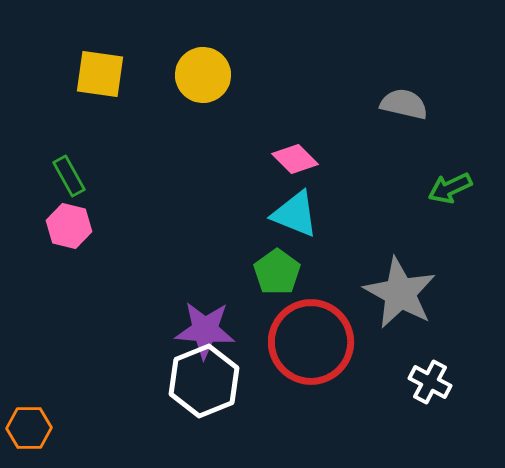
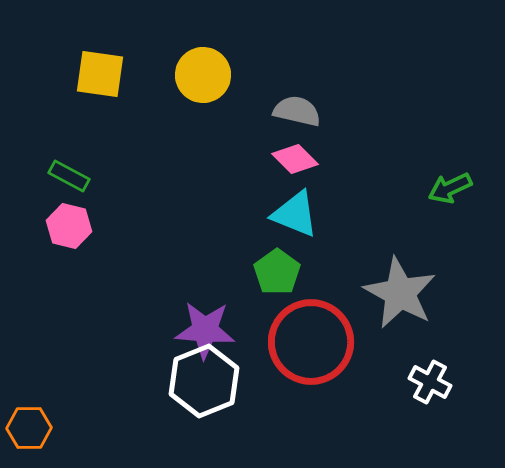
gray semicircle: moved 107 px left, 7 px down
green rectangle: rotated 33 degrees counterclockwise
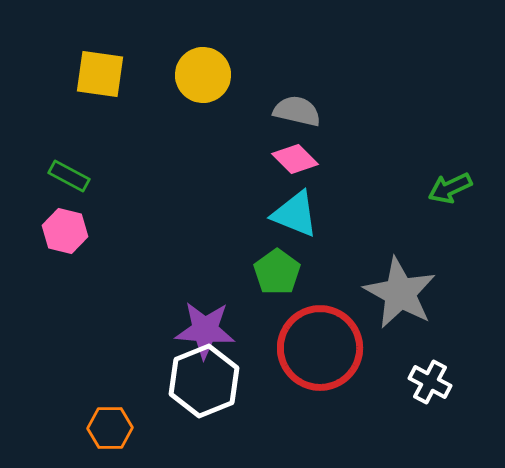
pink hexagon: moved 4 px left, 5 px down
red circle: moved 9 px right, 6 px down
orange hexagon: moved 81 px right
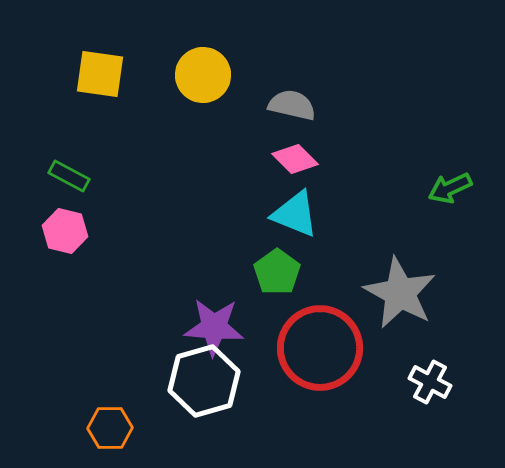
gray semicircle: moved 5 px left, 6 px up
purple star: moved 9 px right, 3 px up
white hexagon: rotated 6 degrees clockwise
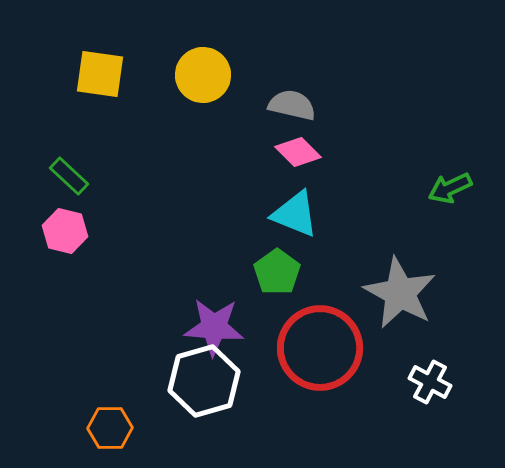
pink diamond: moved 3 px right, 7 px up
green rectangle: rotated 15 degrees clockwise
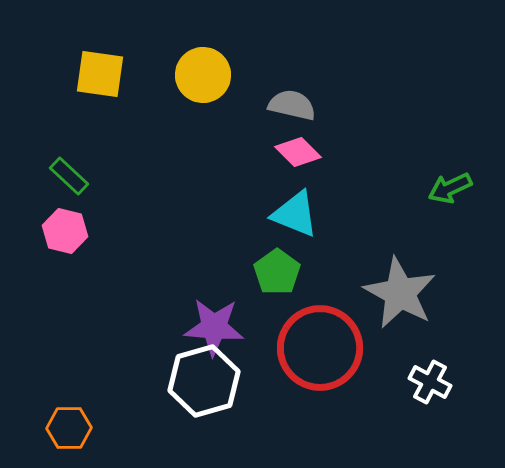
orange hexagon: moved 41 px left
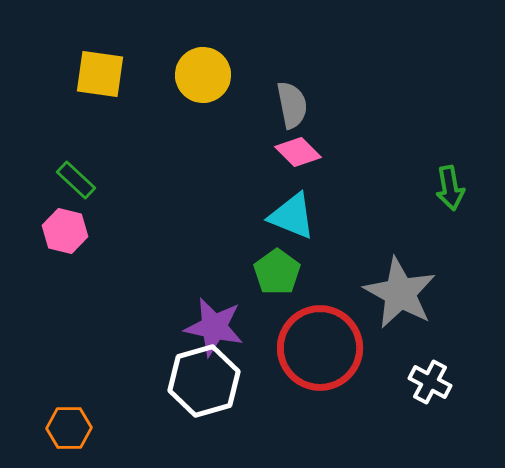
gray semicircle: rotated 66 degrees clockwise
green rectangle: moved 7 px right, 4 px down
green arrow: rotated 75 degrees counterclockwise
cyan triangle: moved 3 px left, 2 px down
purple star: rotated 8 degrees clockwise
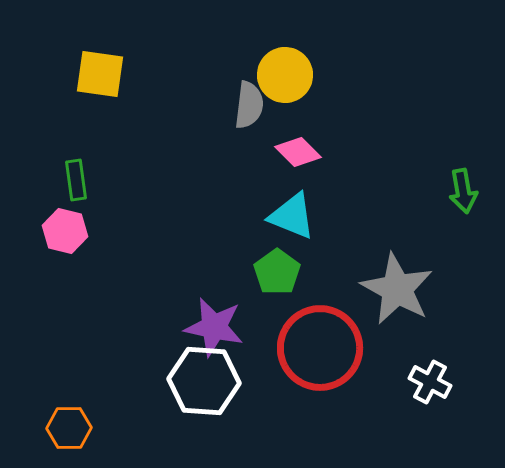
yellow circle: moved 82 px right
gray semicircle: moved 43 px left; rotated 18 degrees clockwise
green rectangle: rotated 39 degrees clockwise
green arrow: moved 13 px right, 3 px down
gray star: moved 3 px left, 4 px up
white hexagon: rotated 20 degrees clockwise
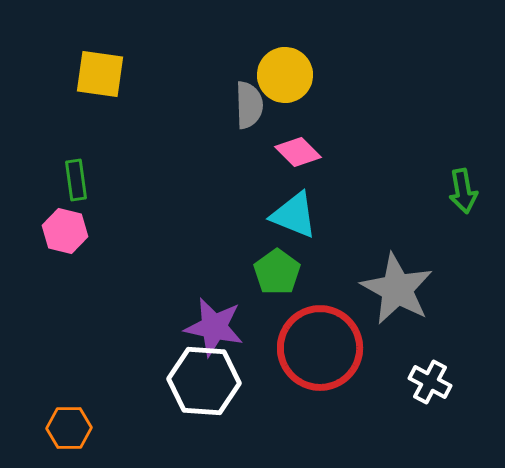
gray semicircle: rotated 9 degrees counterclockwise
cyan triangle: moved 2 px right, 1 px up
